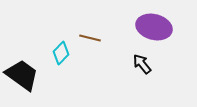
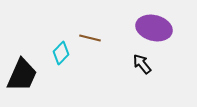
purple ellipse: moved 1 px down
black trapezoid: rotated 78 degrees clockwise
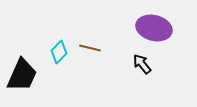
brown line: moved 10 px down
cyan diamond: moved 2 px left, 1 px up
